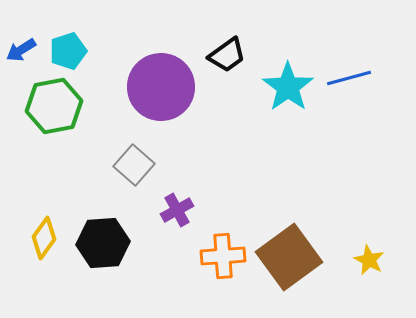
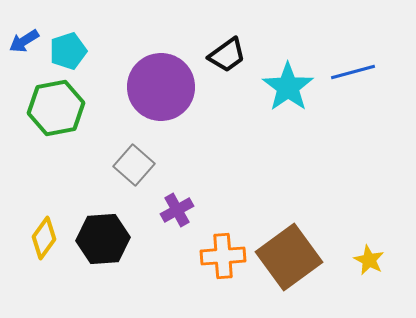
blue arrow: moved 3 px right, 9 px up
blue line: moved 4 px right, 6 px up
green hexagon: moved 2 px right, 2 px down
black hexagon: moved 4 px up
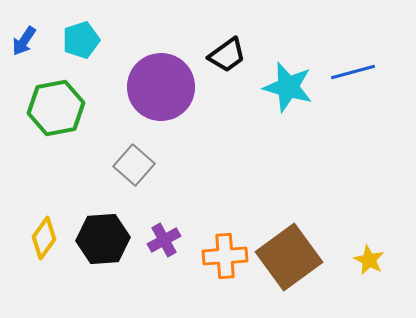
blue arrow: rotated 24 degrees counterclockwise
cyan pentagon: moved 13 px right, 11 px up
cyan star: rotated 21 degrees counterclockwise
purple cross: moved 13 px left, 30 px down
orange cross: moved 2 px right
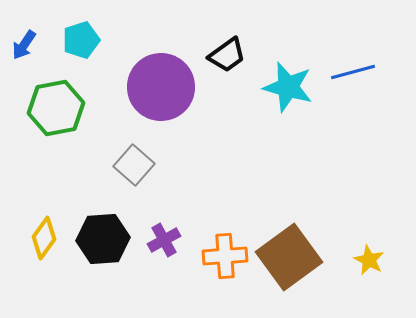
blue arrow: moved 4 px down
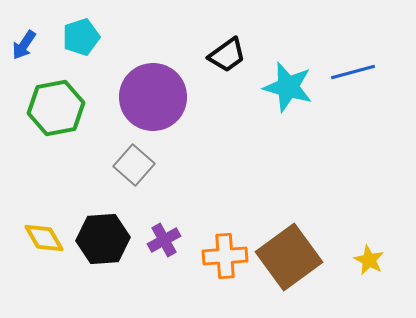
cyan pentagon: moved 3 px up
purple circle: moved 8 px left, 10 px down
yellow diamond: rotated 66 degrees counterclockwise
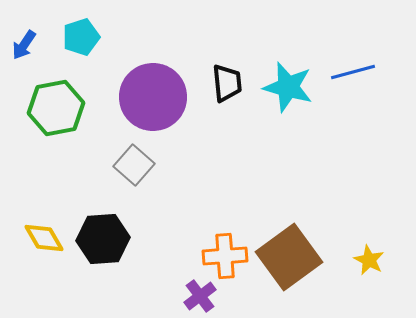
black trapezoid: moved 28 px down; rotated 60 degrees counterclockwise
purple cross: moved 36 px right, 56 px down; rotated 8 degrees counterclockwise
